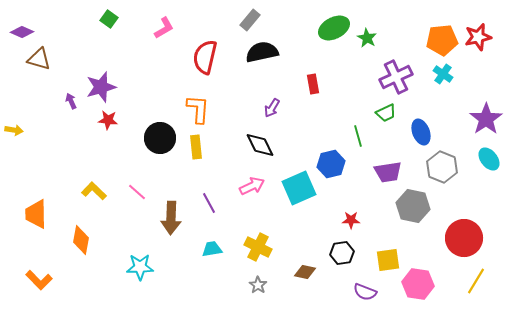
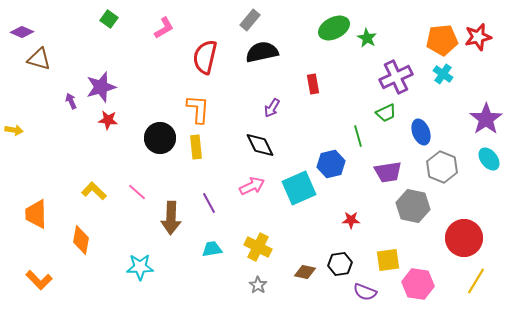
black hexagon at (342, 253): moved 2 px left, 11 px down
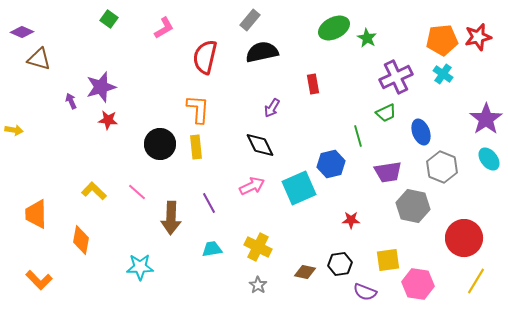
black circle at (160, 138): moved 6 px down
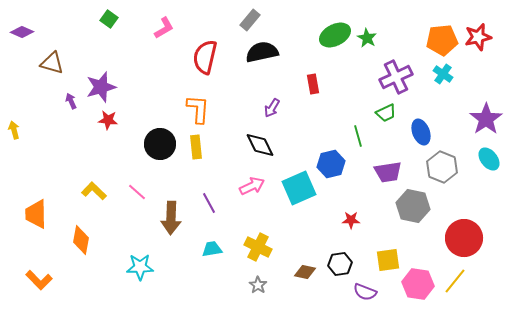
green ellipse at (334, 28): moved 1 px right, 7 px down
brown triangle at (39, 59): moved 13 px right, 4 px down
yellow arrow at (14, 130): rotated 114 degrees counterclockwise
yellow line at (476, 281): moved 21 px left; rotated 8 degrees clockwise
